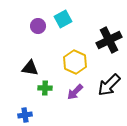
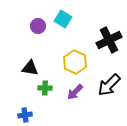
cyan square: rotated 30 degrees counterclockwise
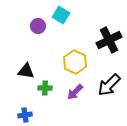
cyan square: moved 2 px left, 4 px up
black triangle: moved 4 px left, 3 px down
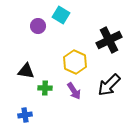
purple arrow: moved 1 px left, 1 px up; rotated 78 degrees counterclockwise
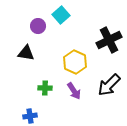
cyan square: rotated 18 degrees clockwise
black triangle: moved 18 px up
blue cross: moved 5 px right, 1 px down
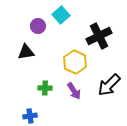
black cross: moved 10 px left, 4 px up
black triangle: moved 1 px up; rotated 18 degrees counterclockwise
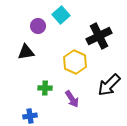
purple arrow: moved 2 px left, 8 px down
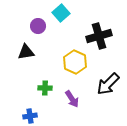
cyan square: moved 2 px up
black cross: rotated 10 degrees clockwise
black arrow: moved 1 px left, 1 px up
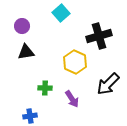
purple circle: moved 16 px left
